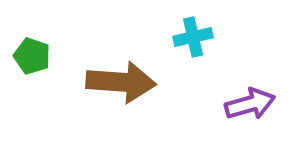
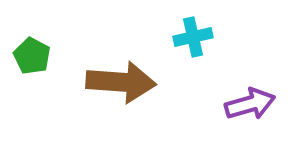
green pentagon: rotated 9 degrees clockwise
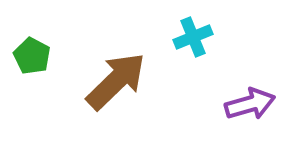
cyan cross: rotated 9 degrees counterclockwise
brown arrow: moved 5 px left, 1 px up; rotated 48 degrees counterclockwise
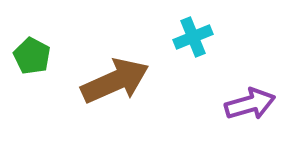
brown arrow: moved 1 px left; rotated 20 degrees clockwise
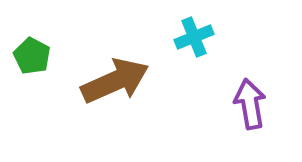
cyan cross: moved 1 px right
purple arrow: rotated 84 degrees counterclockwise
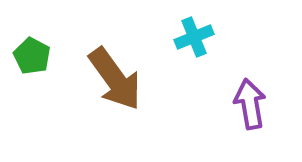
brown arrow: moved 2 px up; rotated 78 degrees clockwise
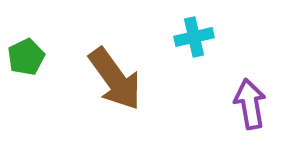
cyan cross: rotated 9 degrees clockwise
green pentagon: moved 6 px left, 1 px down; rotated 18 degrees clockwise
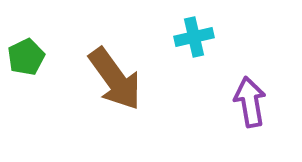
purple arrow: moved 2 px up
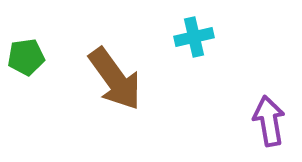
green pentagon: rotated 18 degrees clockwise
purple arrow: moved 19 px right, 19 px down
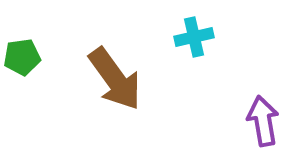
green pentagon: moved 4 px left
purple arrow: moved 6 px left
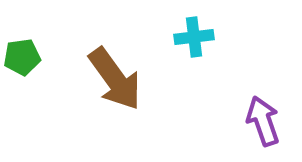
cyan cross: rotated 6 degrees clockwise
purple arrow: rotated 9 degrees counterclockwise
